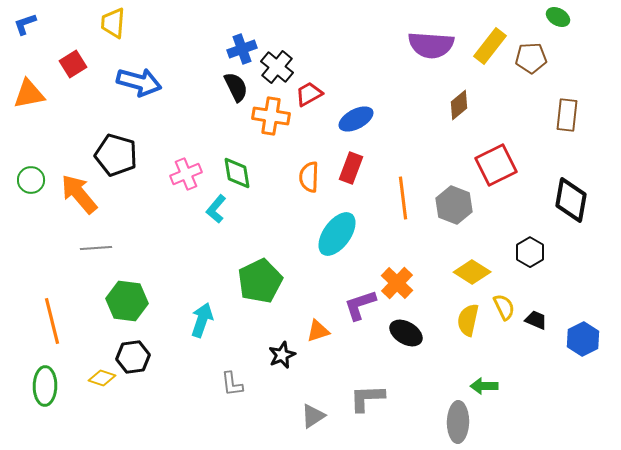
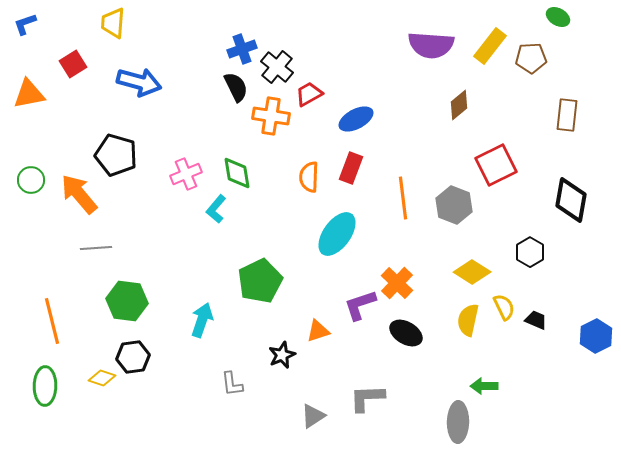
blue hexagon at (583, 339): moved 13 px right, 3 px up
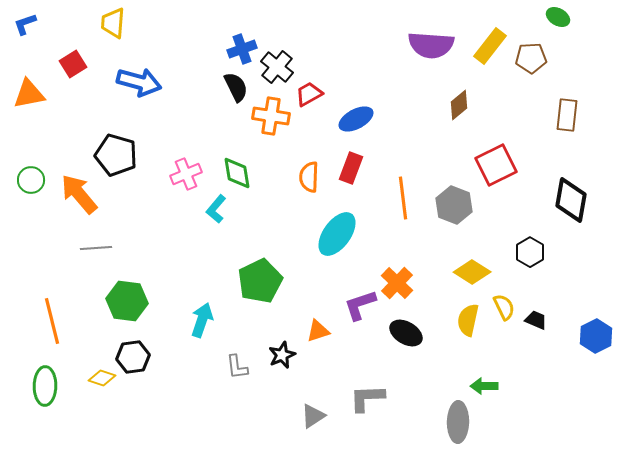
gray L-shape at (232, 384): moved 5 px right, 17 px up
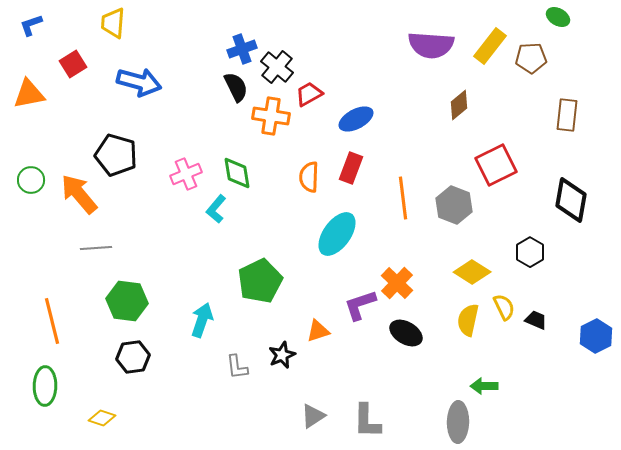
blue L-shape at (25, 24): moved 6 px right, 1 px down
yellow diamond at (102, 378): moved 40 px down
gray L-shape at (367, 398): moved 23 px down; rotated 87 degrees counterclockwise
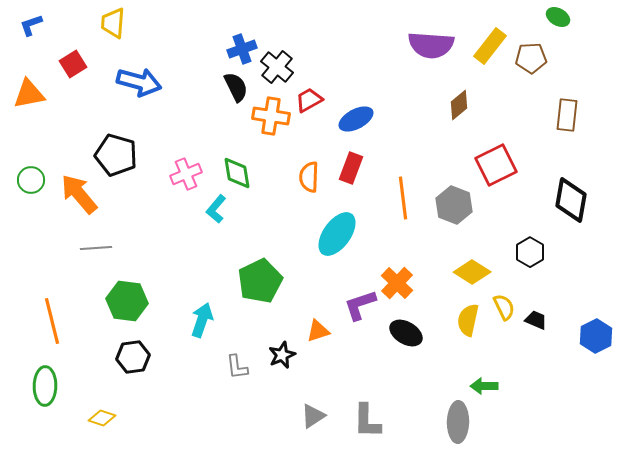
red trapezoid at (309, 94): moved 6 px down
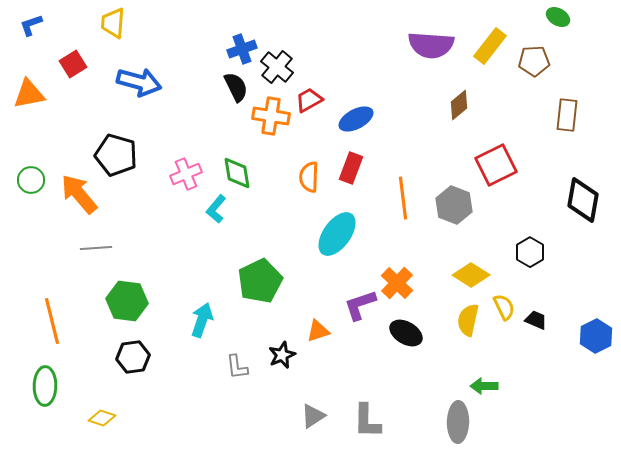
brown pentagon at (531, 58): moved 3 px right, 3 px down
black diamond at (571, 200): moved 12 px right
yellow diamond at (472, 272): moved 1 px left, 3 px down
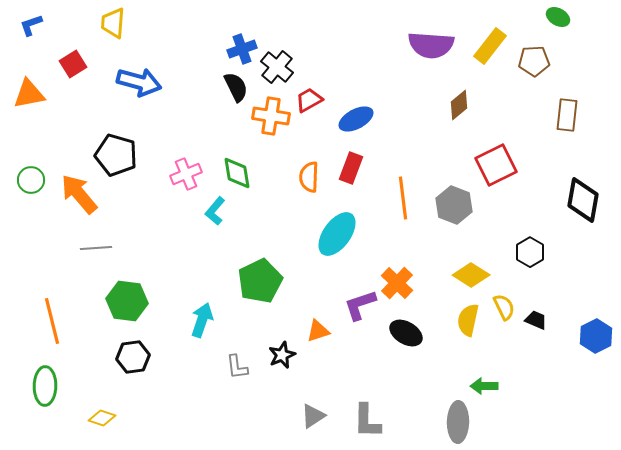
cyan L-shape at (216, 209): moved 1 px left, 2 px down
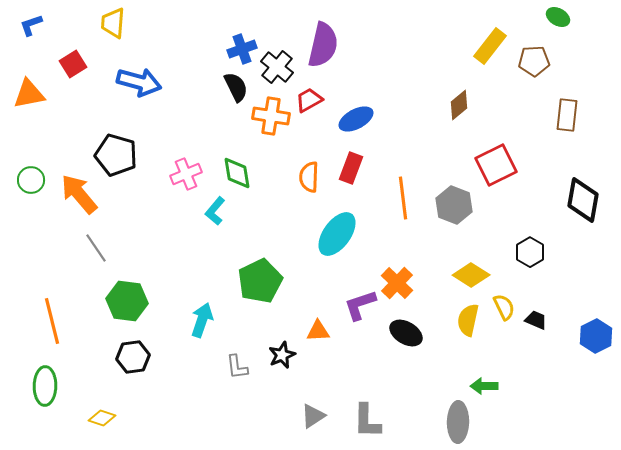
purple semicircle at (431, 45): moved 108 px left; rotated 81 degrees counterclockwise
gray line at (96, 248): rotated 60 degrees clockwise
orange triangle at (318, 331): rotated 15 degrees clockwise
